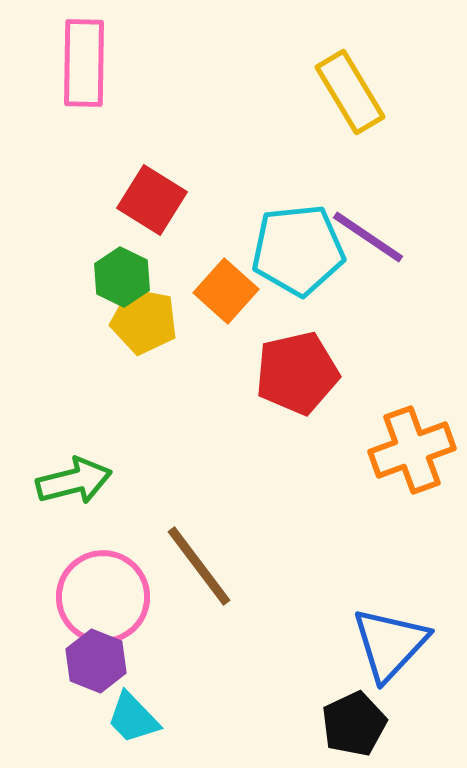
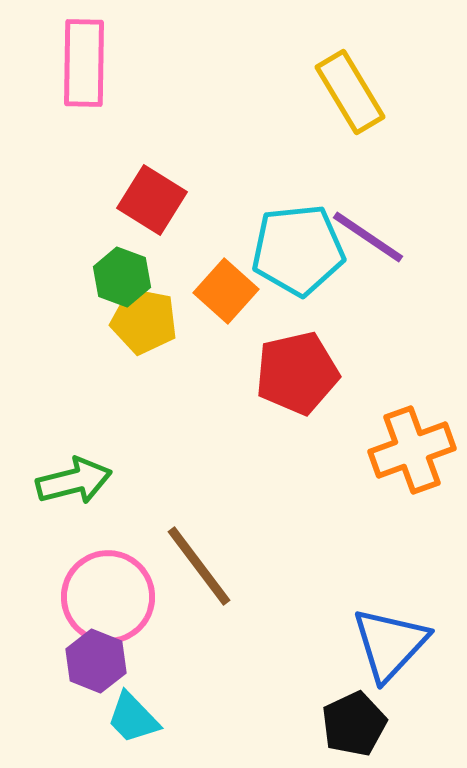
green hexagon: rotated 6 degrees counterclockwise
pink circle: moved 5 px right
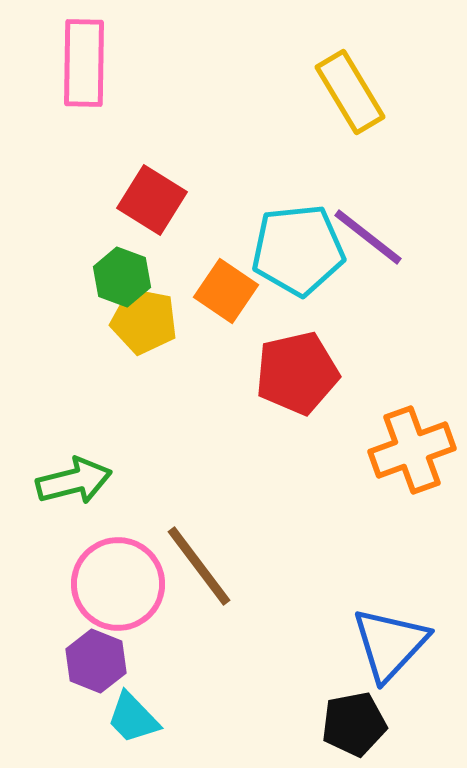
purple line: rotated 4 degrees clockwise
orange square: rotated 8 degrees counterclockwise
pink circle: moved 10 px right, 13 px up
black pentagon: rotated 14 degrees clockwise
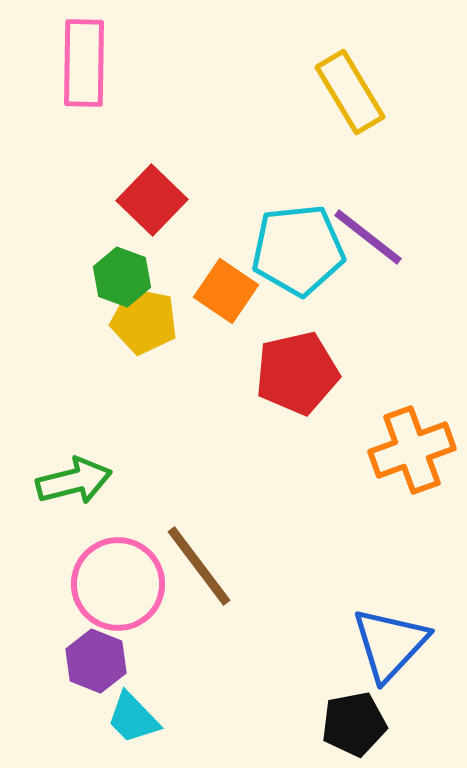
red square: rotated 12 degrees clockwise
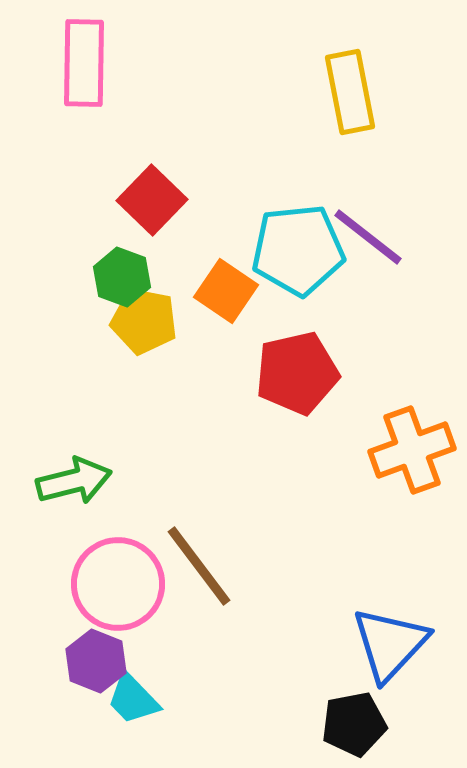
yellow rectangle: rotated 20 degrees clockwise
cyan trapezoid: moved 19 px up
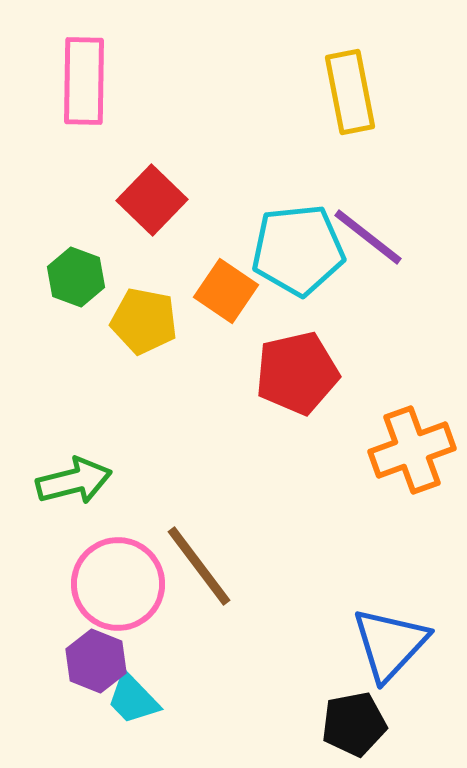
pink rectangle: moved 18 px down
green hexagon: moved 46 px left
